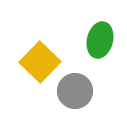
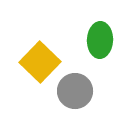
green ellipse: rotated 12 degrees counterclockwise
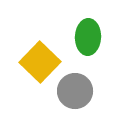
green ellipse: moved 12 px left, 3 px up
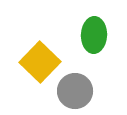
green ellipse: moved 6 px right, 2 px up
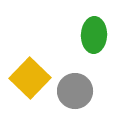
yellow square: moved 10 px left, 16 px down
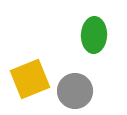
yellow square: moved 1 px down; rotated 24 degrees clockwise
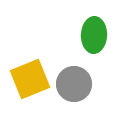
gray circle: moved 1 px left, 7 px up
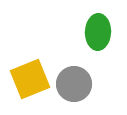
green ellipse: moved 4 px right, 3 px up
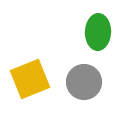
gray circle: moved 10 px right, 2 px up
